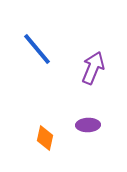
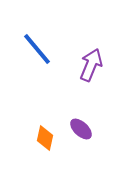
purple arrow: moved 2 px left, 3 px up
purple ellipse: moved 7 px left, 4 px down; rotated 45 degrees clockwise
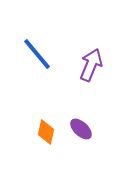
blue line: moved 5 px down
orange diamond: moved 1 px right, 6 px up
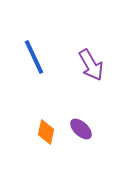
blue line: moved 3 px left, 3 px down; rotated 15 degrees clockwise
purple arrow: rotated 128 degrees clockwise
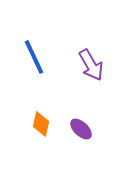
orange diamond: moved 5 px left, 8 px up
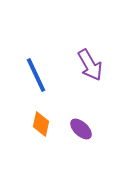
blue line: moved 2 px right, 18 px down
purple arrow: moved 1 px left
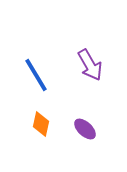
blue line: rotated 6 degrees counterclockwise
purple ellipse: moved 4 px right
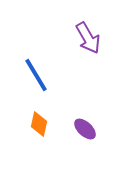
purple arrow: moved 2 px left, 27 px up
orange diamond: moved 2 px left
